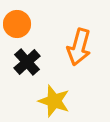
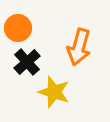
orange circle: moved 1 px right, 4 px down
yellow star: moved 9 px up
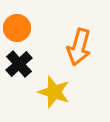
orange circle: moved 1 px left
black cross: moved 8 px left, 2 px down
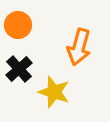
orange circle: moved 1 px right, 3 px up
black cross: moved 5 px down
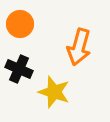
orange circle: moved 2 px right, 1 px up
black cross: rotated 24 degrees counterclockwise
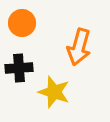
orange circle: moved 2 px right, 1 px up
black cross: moved 1 px up; rotated 28 degrees counterclockwise
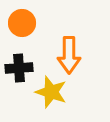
orange arrow: moved 10 px left, 8 px down; rotated 15 degrees counterclockwise
yellow star: moved 3 px left
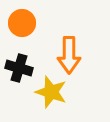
black cross: rotated 20 degrees clockwise
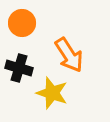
orange arrow: rotated 33 degrees counterclockwise
yellow star: moved 1 px right, 1 px down
